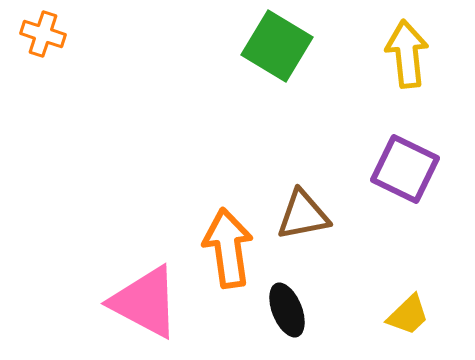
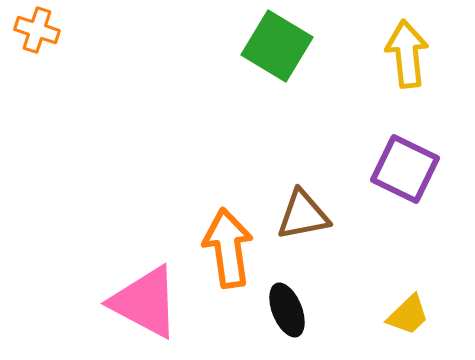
orange cross: moved 6 px left, 4 px up
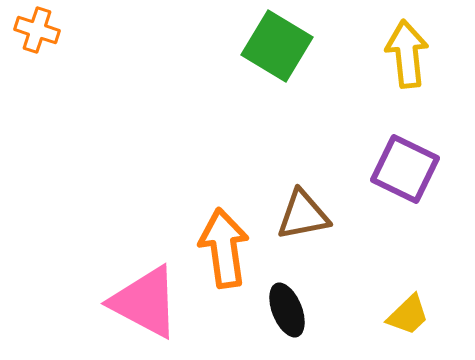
orange arrow: moved 4 px left
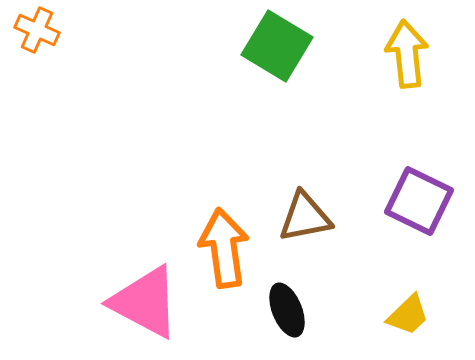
orange cross: rotated 6 degrees clockwise
purple square: moved 14 px right, 32 px down
brown triangle: moved 2 px right, 2 px down
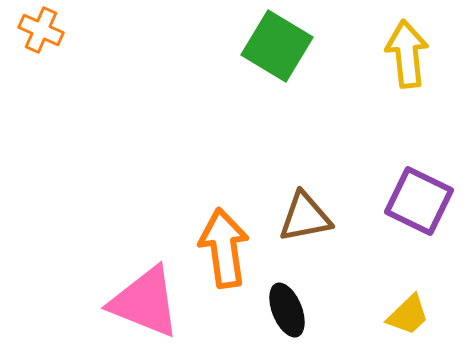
orange cross: moved 4 px right
pink triangle: rotated 6 degrees counterclockwise
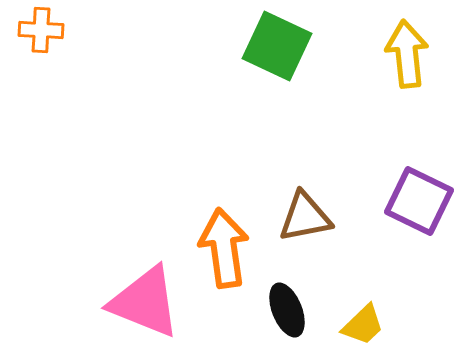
orange cross: rotated 21 degrees counterclockwise
green square: rotated 6 degrees counterclockwise
yellow trapezoid: moved 45 px left, 10 px down
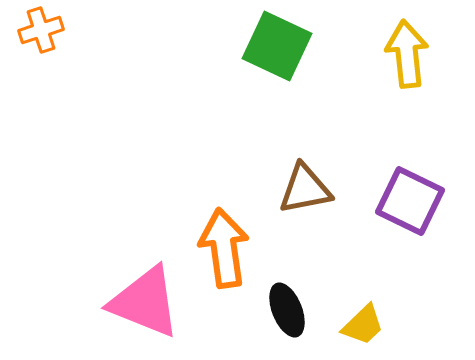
orange cross: rotated 21 degrees counterclockwise
purple square: moved 9 px left
brown triangle: moved 28 px up
